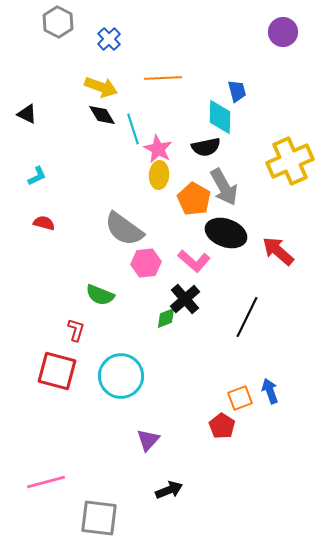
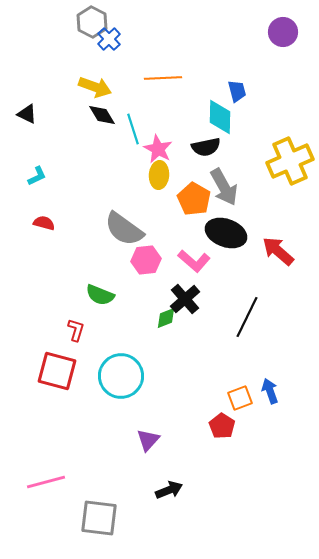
gray hexagon: moved 34 px right
yellow arrow: moved 6 px left
pink hexagon: moved 3 px up
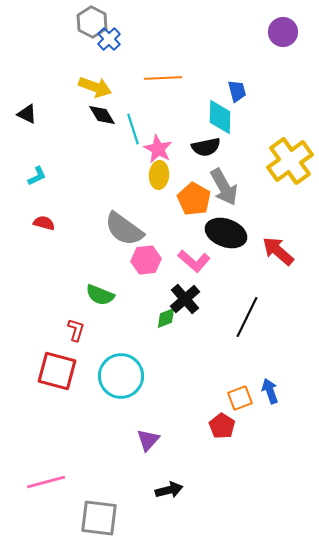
yellow cross: rotated 12 degrees counterclockwise
black arrow: rotated 8 degrees clockwise
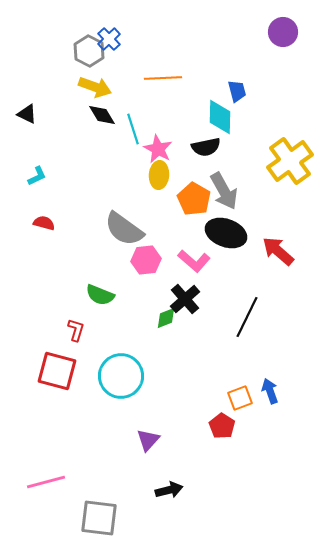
gray hexagon: moved 3 px left, 29 px down
gray arrow: moved 4 px down
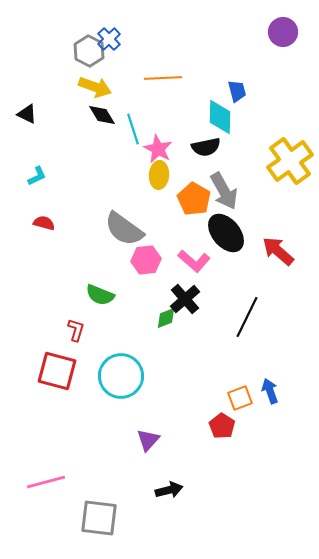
black ellipse: rotated 30 degrees clockwise
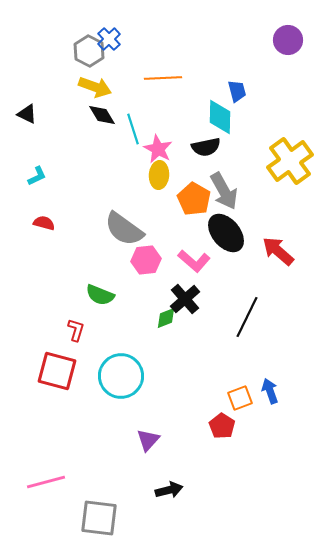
purple circle: moved 5 px right, 8 px down
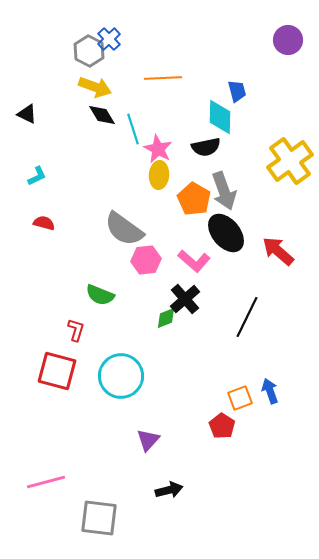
gray arrow: rotated 9 degrees clockwise
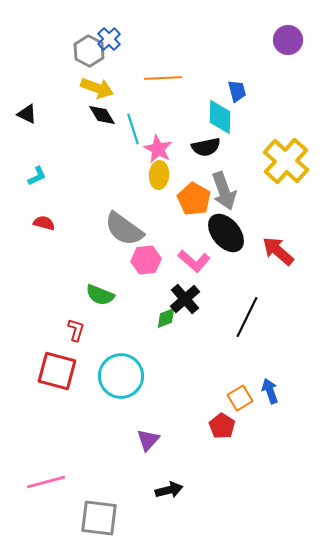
yellow arrow: moved 2 px right, 1 px down
yellow cross: moved 4 px left; rotated 12 degrees counterclockwise
orange square: rotated 10 degrees counterclockwise
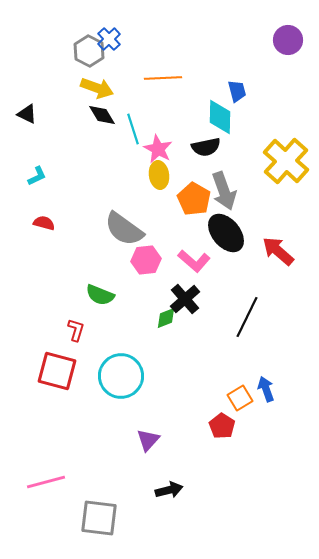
yellow ellipse: rotated 12 degrees counterclockwise
blue arrow: moved 4 px left, 2 px up
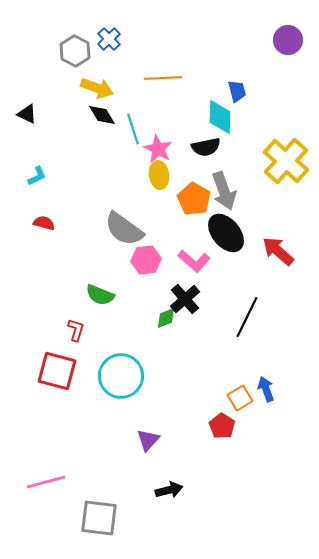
gray hexagon: moved 14 px left
